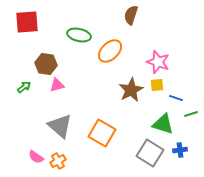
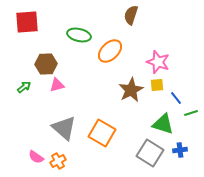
brown hexagon: rotated 10 degrees counterclockwise
blue line: rotated 32 degrees clockwise
green line: moved 1 px up
gray triangle: moved 4 px right, 2 px down
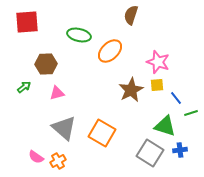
pink triangle: moved 8 px down
green triangle: moved 2 px right, 2 px down
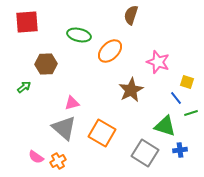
yellow square: moved 30 px right, 3 px up; rotated 24 degrees clockwise
pink triangle: moved 15 px right, 10 px down
gray square: moved 5 px left
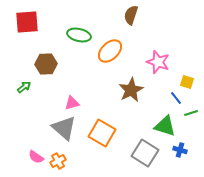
blue cross: rotated 24 degrees clockwise
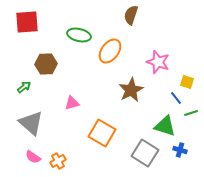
orange ellipse: rotated 10 degrees counterclockwise
gray triangle: moved 33 px left, 5 px up
pink semicircle: moved 3 px left
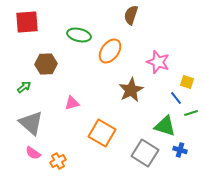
pink semicircle: moved 4 px up
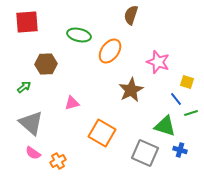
blue line: moved 1 px down
gray square: rotated 8 degrees counterclockwise
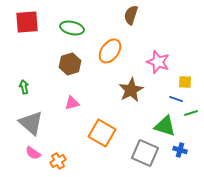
green ellipse: moved 7 px left, 7 px up
brown hexagon: moved 24 px right; rotated 15 degrees counterclockwise
yellow square: moved 2 px left; rotated 16 degrees counterclockwise
green arrow: rotated 64 degrees counterclockwise
blue line: rotated 32 degrees counterclockwise
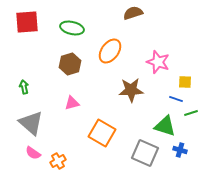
brown semicircle: moved 2 px right, 2 px up; rotated 54 degrees clockwise
brown star: rotated 25 degrees clockwise
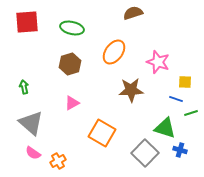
orange ellipse: moved 4 px right, 1 px down
pink triangle: rotated 14 degrees counterclockwise
green triangle: moved 2 px down
gray square: rotated 20 degrees clockwise
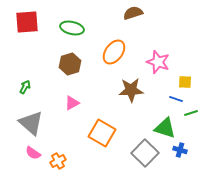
green arrow: moved 1 px right; rotated 40 degrees clockwise
